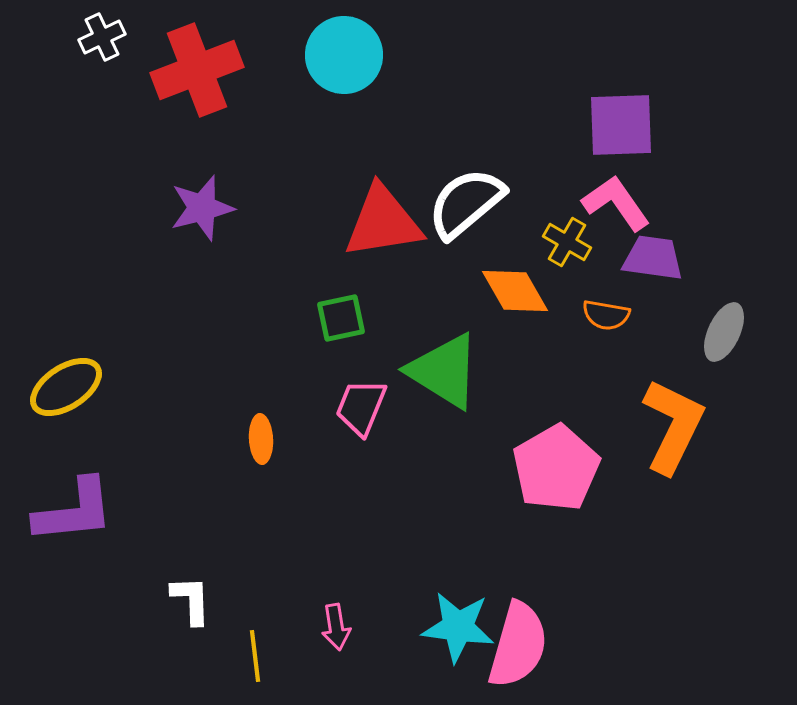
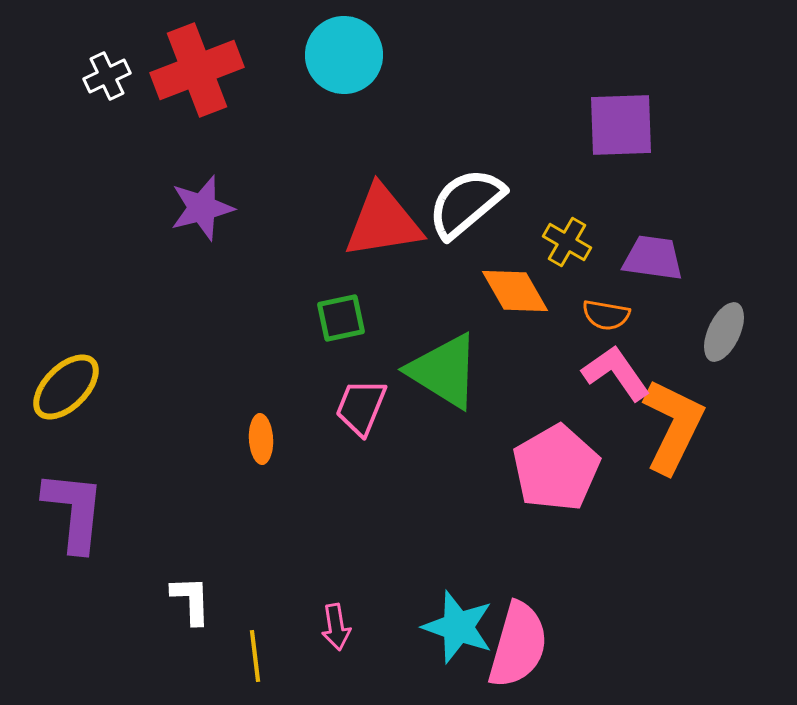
white cross: moved 5 px right, 39 px down
pink L-shape: moved 170 px down
yellow ellipse: rotated 12 degrees counterclockwise
purple L-shape: rotated 78 degrees counterclockwise
cyan star: rotated 12 degrees clockwise
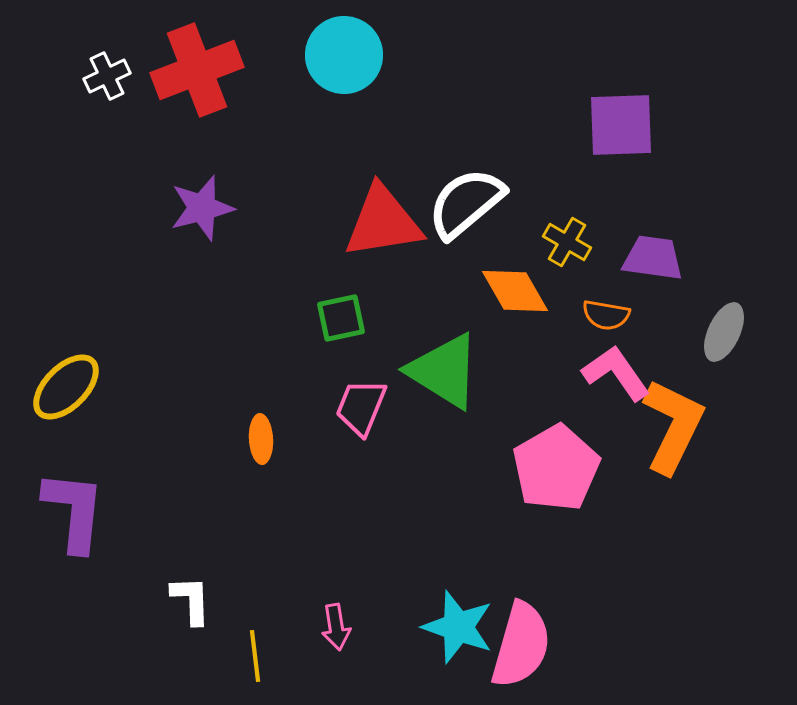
pink semicircle: moved 3 px right
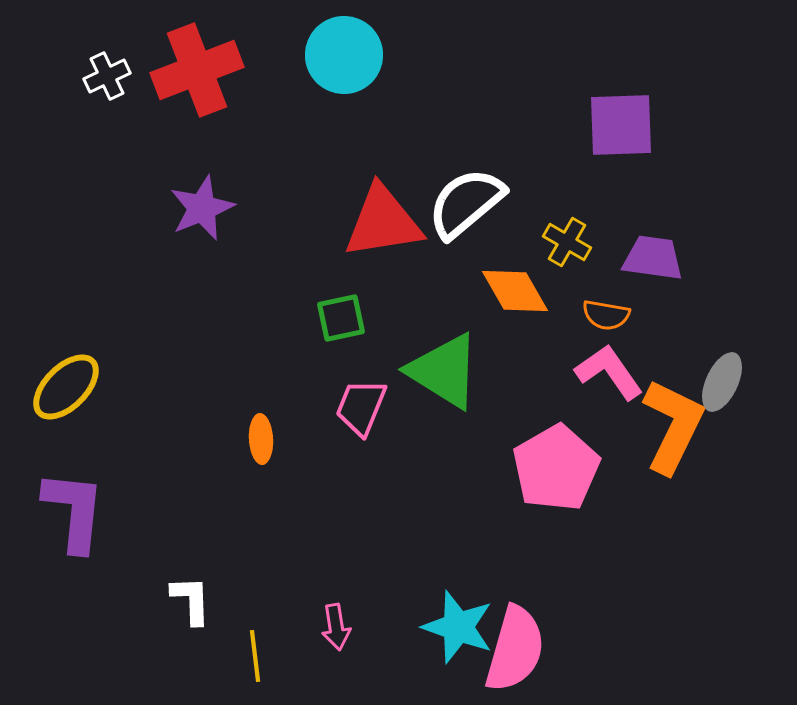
purple star: rotated 8 degrees counterclockwise
gray ellipse: moved 2 px left, 50 px down
pink L-shape: moved 7 px left, 1 px up
pink semicircle: moved 6 px left, 4 px down
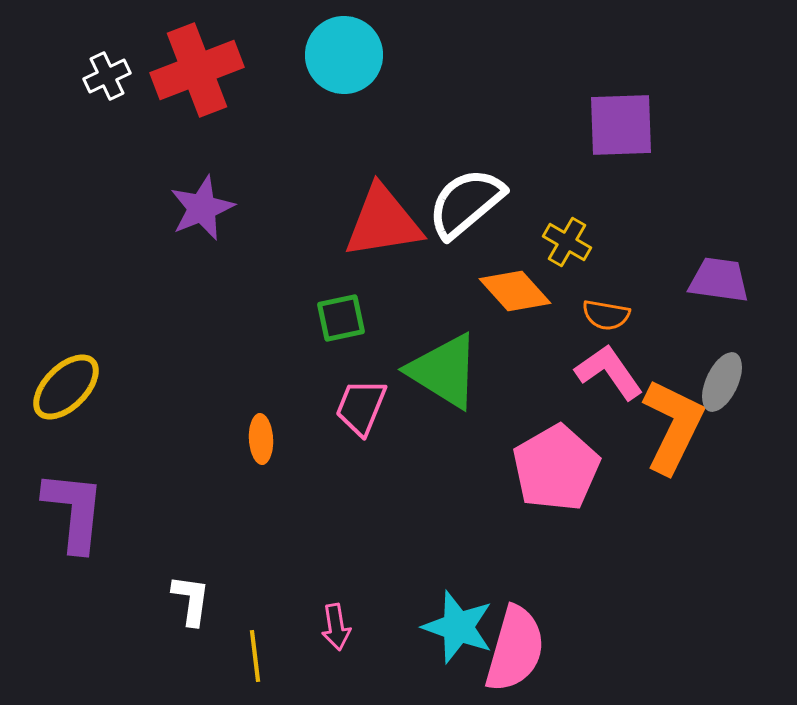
purple trapezoid: moved 66 px right, 22 px down
orange diamond: rotated 12 degrees counterclockwise
white L-shape: rotated 10 degrees clockwise
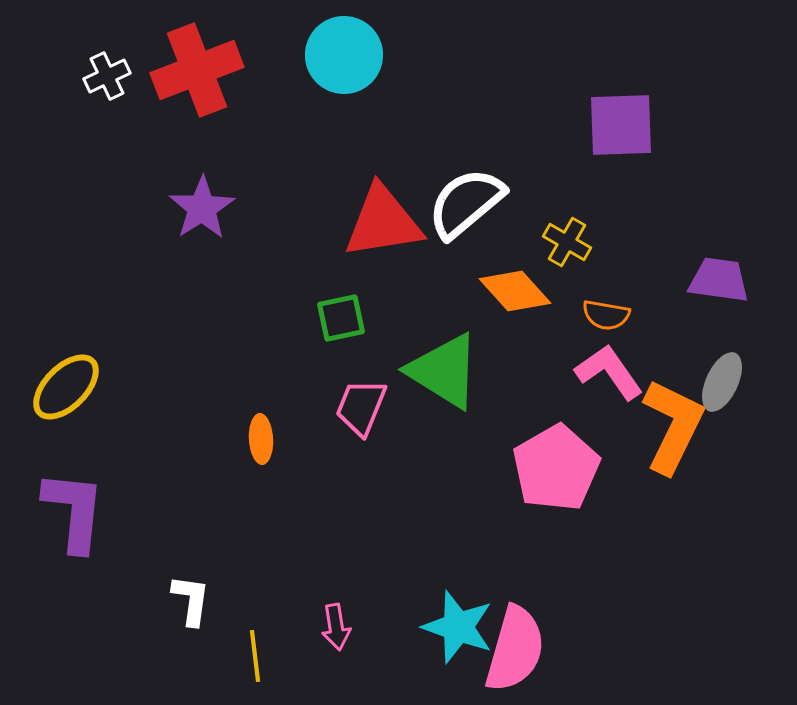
purple star: rotated 10 degrees counterclockwise
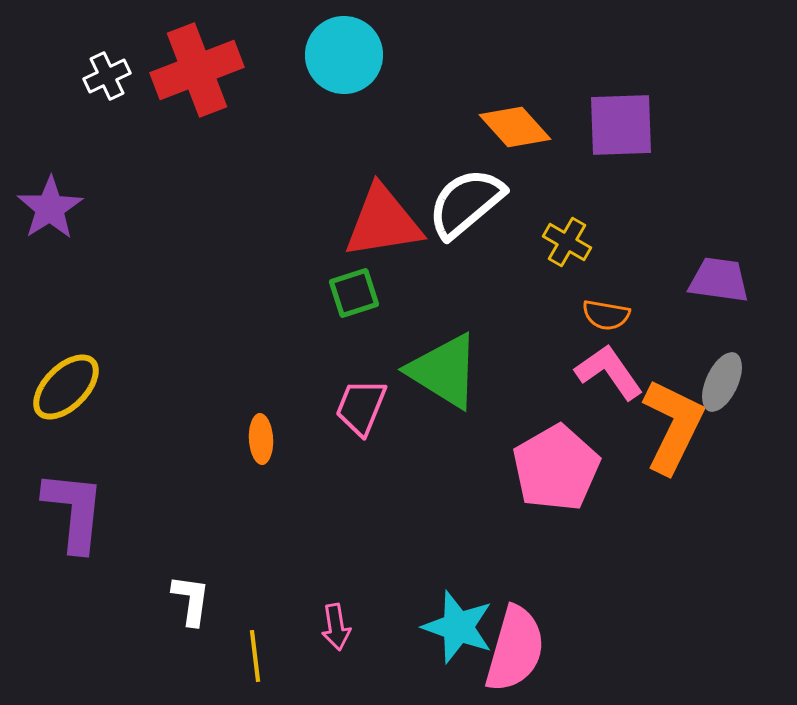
purple star: moved 152 px left
orange diamond: moved 164 px up
green square: moved 13 px right, 25 px up; rotated 6 degrees counterclockwise
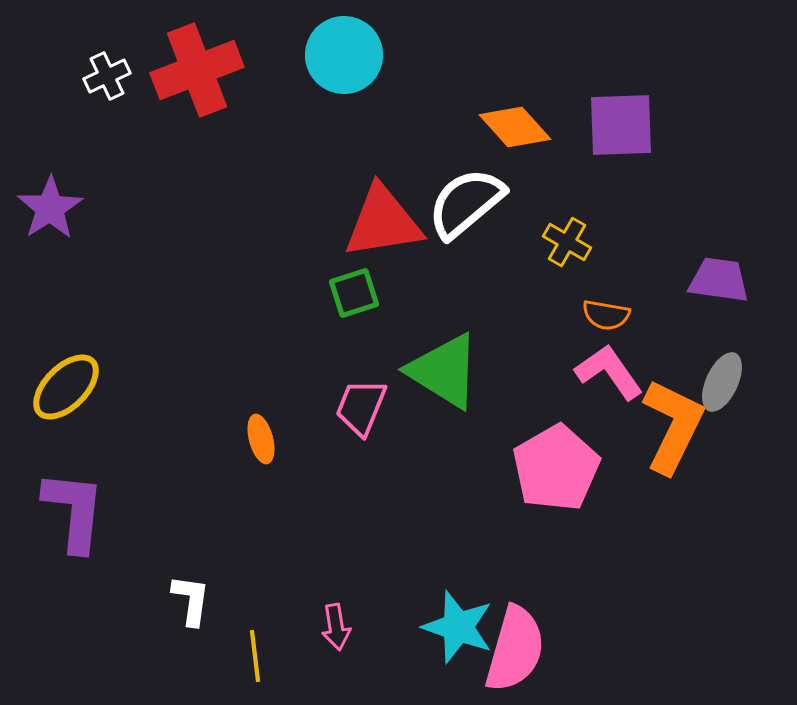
orange ellipse: rotated 12 degrees counterclockwise
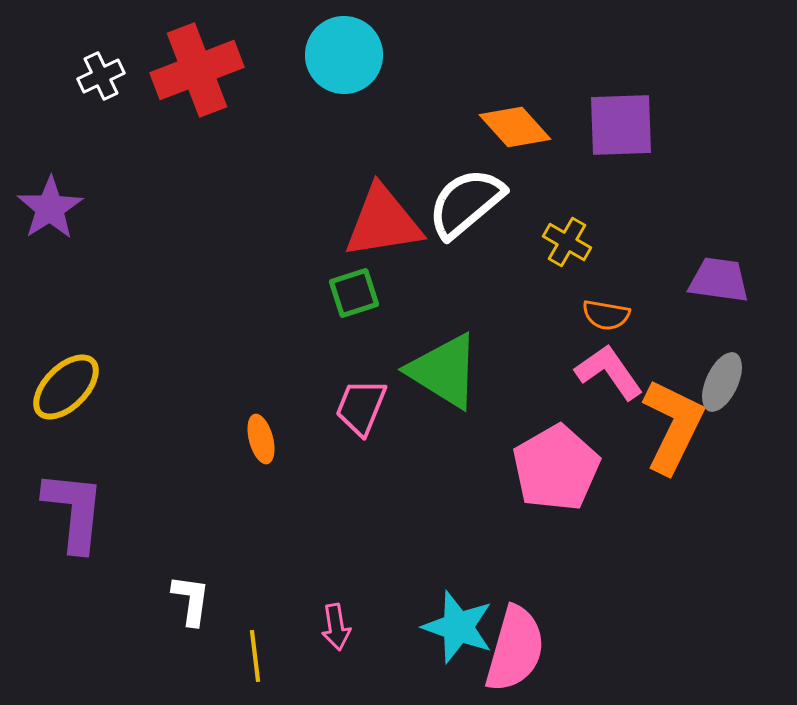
white cross: moved 6 px left
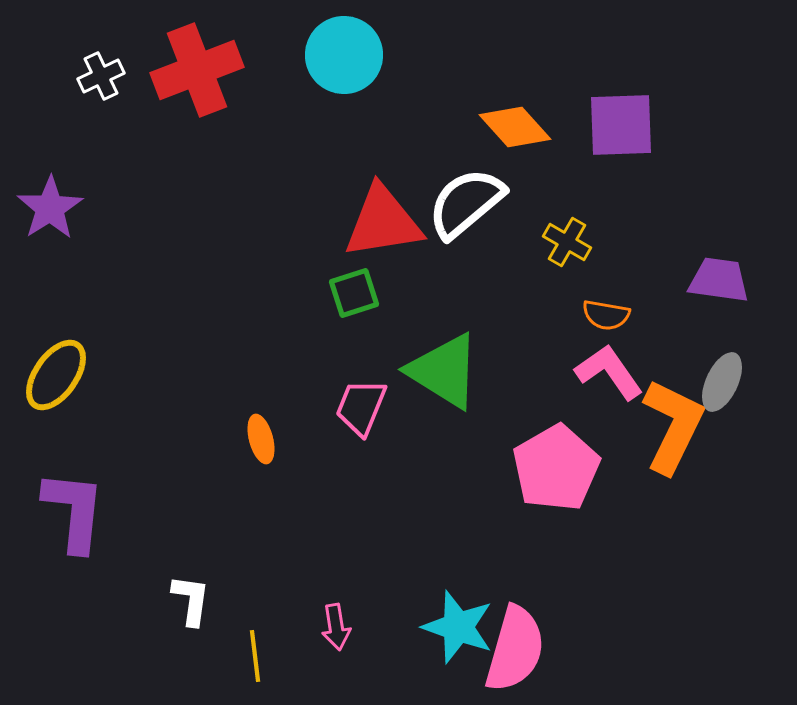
yellow ellipse: moved 10 px left, 12 px up; rotated 10 degrees counterclockwise
